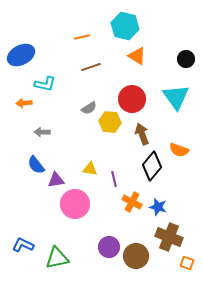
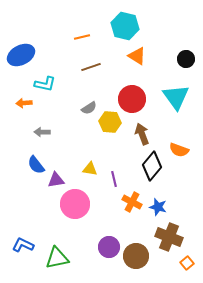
orange square: rotated 32 degrees clockwise
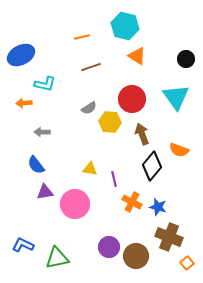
purple triangle: moved 11 px left, 12 px down
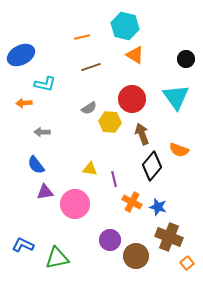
orange triangle: moved 2 px left, 1 px up
purple circle: moved 1 px right, 7 px up
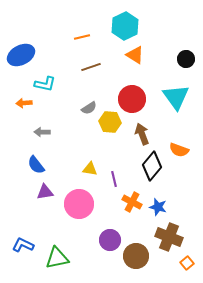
cyan hexagon: rotated 20 degrees clockwise
pink circle: moved 4 px right
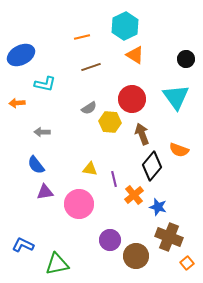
orange arrow: moved 7 px left
orange cross: moved 2 px right, 7 px up; rotated 24 degrees clockwise
green triangle: moved 6 px down
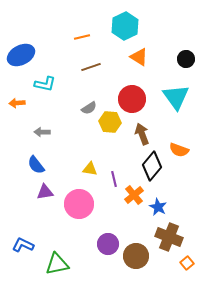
orange triangle: moved 4 px right, 2 px down
blue star: rotated 12 degrees clockwise
purple circle: moved 2 px left, 4 px down
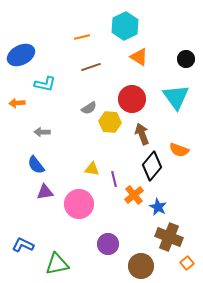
yellow triangle: moved 2 px right
brown circle: moved 5 px right, 10 px down
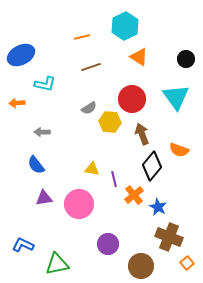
purple triangle: moved 1 px left, 6 px down
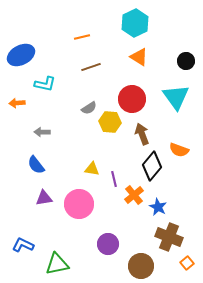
cyan hexagon: moved 10 px right, 3 px up
black circle: moved 2 px down
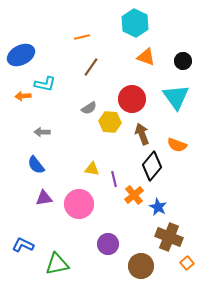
cyan hexagon: rotated 8 degrees counterclockwise
orange triangle: moved 7 px right; rotated 12 degrees counterclockwise
black circle: moved 3 px left
brown line: rotated 36 degrees counterclockwise
orange arrow: moved 6 px right, 7 px up
orange semicircle: moved 2 px left, 5 px up
